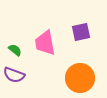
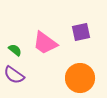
pink trapezoid: rotated 44 degrees counterclockwise
purple semicircle: rotated 15 degrees clockwise
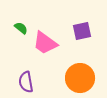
purple square: moved 1 px right, 1 px up
green semicircle: moved 6 px right, 22 px up
purple semicircle: moved 12 px right, 7 px down; rotated 45 degrees clockwise
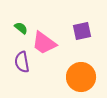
pink trapezoid: moved 1 px left
orange circle: moved 1 px right, 1 px up
purple semicircle: moved 4 px left, 20 px up
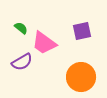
purple semicircle: rotated 110 degrees counterclockwise
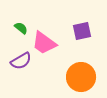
purple semicircle: moved 1 px left, 1 px up
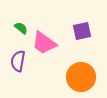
purple semicircle: moved 3 px left; rotated 130 degrees clockwise
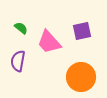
pink trapezoid: moved 5 px right, 1 px up; rotated 12 degrees clockwise
